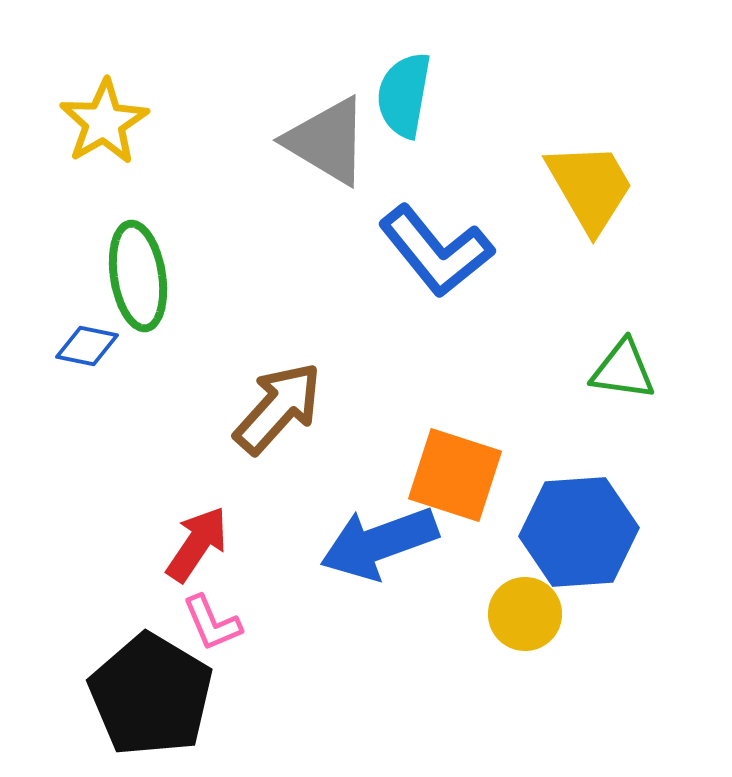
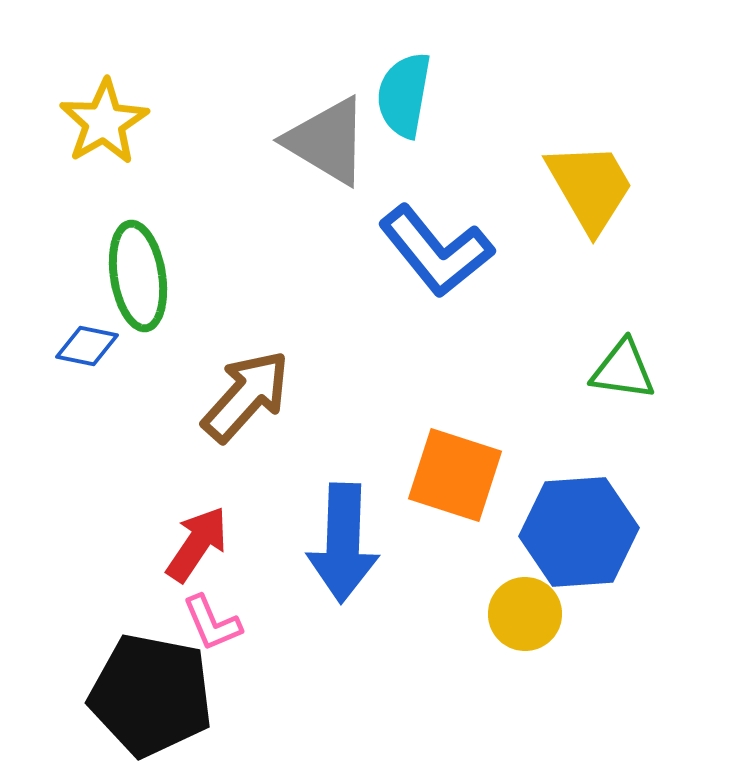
brown arrow: moved 32 px left, 12 px up
blue arrow: moved 36 px left; rotated 68 degrees counterclockwise
black pentagon: rotated 20 degrees counterclockwise
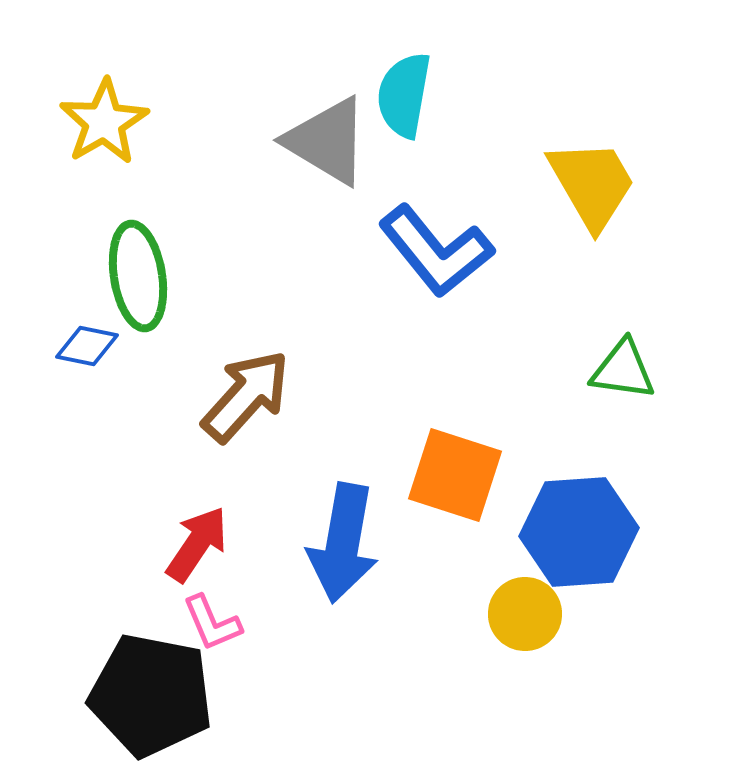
yellow trapezoid: moved 2 px right, 3 px up
blue arrow: rotated 8 degrees clockwise
